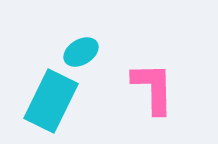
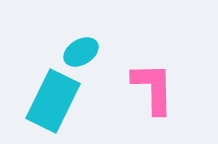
cyan rectangle: moved 2 px right
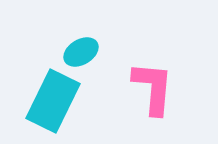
pink L-shape: rotated 6 degrees clockwise
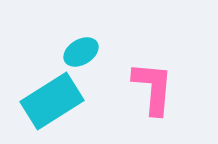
cyan rectangle: moved 1 px left; rotated 32 degrees clockwise
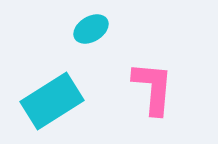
cyan ellipse: moved 10 px right, 23 px up
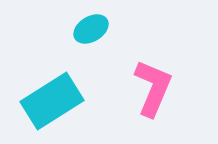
pink L-shape: rotated 18 degrees clockwise
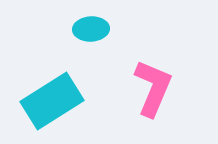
cyan ellipse: rotated 28 degrees clockwise
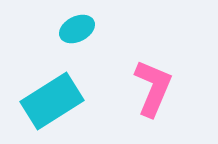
cyan ellipse: moved 14 px left; rotated 24 degrees counterclockwise
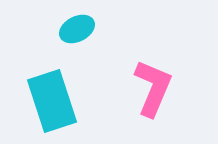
cyan rectangle: rotated 76 degrees counterclockwise
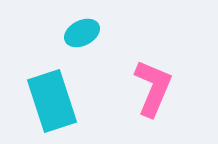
cyan ellipse: moved 5 px right, 4 px down
